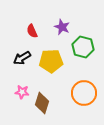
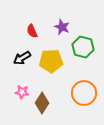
brown diamond: rotated 15 degrees clockwise
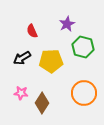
purple star: moved 5 px right, 3 px up; rotated 21 degrees clockwise
pink star: moved 1 px left, 1 px down
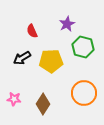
pink star: moved 7 px left, 6 px down
brown diamond: moved 1 px right, 1 px down
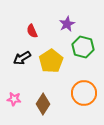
yellow pentagon: rotated 30 degrees counterclockwise
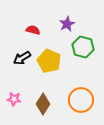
red semicircle: moved 1 px right, 1 px up; rotated 128 degrees clockwise
yellow pentagon: moved 2 px left; rotated 15 degrees counterclockwise
orange circle: moved 3 px left, 7 px down
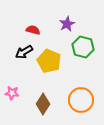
black arrow: moved 2 px right, 6 px up
pink star: moved 2 px left, 6 px up
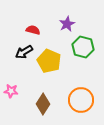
pink star: moved 1 px left, 2 px up
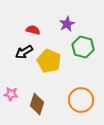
pink star: moved 3 px down
brown diamond: moved 6 px left; rotated 15 degrees counterclockwise
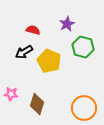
orange circle: moved 3 px right, 8 px down
